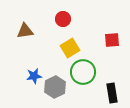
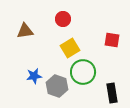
red square: rotated 14 degrees clockwise
gray hexagon: moved 2 px right, 1 px up; rotated 15 degrees counterclockwise
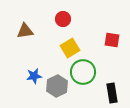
gray hexagon: rotated 15 degrees clockwise
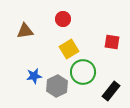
red square: moved 2 px down
yellow square: moved 1 px left, 1 px down
black rectangle: moved 1 px left, 2 px up; rotated 48 degrees clockwise
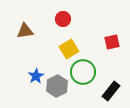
red square: rotated 21 degrees counterclockwise
blue star: moved 2 px right; rotated 21 degrees counterclockwise
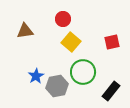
yellow square: moved 2 px right, 7 px up; rotated 18 degrees counterclockwise
gray hexagon: rotated 15 degrees clockwise
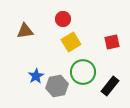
yellow square: rotated 18 degrees clockwise
black rectangle: moved 1 px left, 5 px up
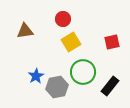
gray hexagon: moved 1 px down
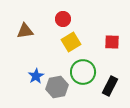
red square: rotated 14 degrees clockwise
black rectangle: rotated 12 degrees counterclockwise
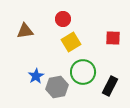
red square: moved 1 px right, 4 px up
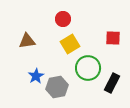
brown triangle: moved 2 px right, 10 px down
yellow square: moved 1 px left, 2 px down
green circle: moved 5 px right, 4 px up
black rectangle: moved 2 px right, 3 px up
